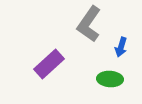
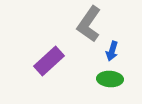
blue arrow: moved 9 px left, 4 px down
purple rectangle: moved 3 px up
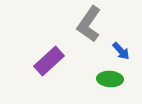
blue arrow: moved 9 px right; rotated 60 degrees counterclockwise
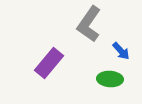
purple rectangle: moved 2 px down; rotated 8 degrees counterclockwise
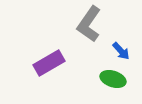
purple rectangle: rotated 20 degrees clockwise
green ellipse: moved 3 px right; rotated 15 degrees clockwise
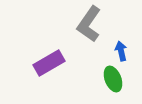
blue arrow: rotated 150 degrees counterclockwise
green ellipse: rotated 50 degrees clockwise
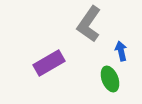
green ellipse: moved 3 px left
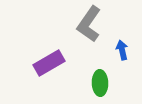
blue arrow: moved 1 px right, 1 px up
green ellipse: moved 10 px left, 4 px down; rotated 20 degrees clockwise
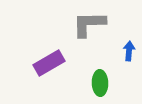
gray L-shape: rotated 54 degrees clockwise
blue arrow: moved 7 px right, 1 px down; rotated 18 degrees clockwise
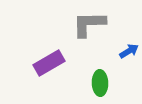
blue arrow: rotated 54 degrees clockwise
